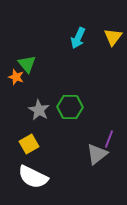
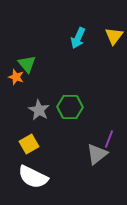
yellow triangle: moved 1 px right, 1 px up
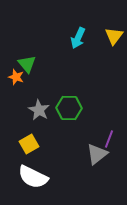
green hexagon: moved 1 px left, 1 px down
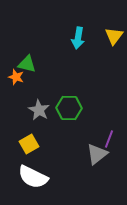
cyan arrow: rotated 15 degrees counterclockwise
green triangle: rotated 36 degrees counterclockwise
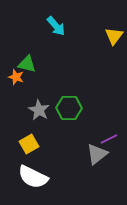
cyan arrow: moved 22 px left, 12 px up; rotated 50 degrees counterclockwise
purple line: rotated 42 degrees clockwise
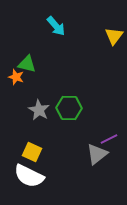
yellow square: moved 3 px right, 8 px down; rotated 36 degrees counterclockwise
white semicircle: moved 4 px left, 1 px up
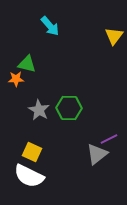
cyan arrow: moved 6 px left
orange star: moved 2 px down; rotated 21 degrees counterclockwise
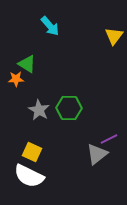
green triangle: rotated 18 degrees clockwise
